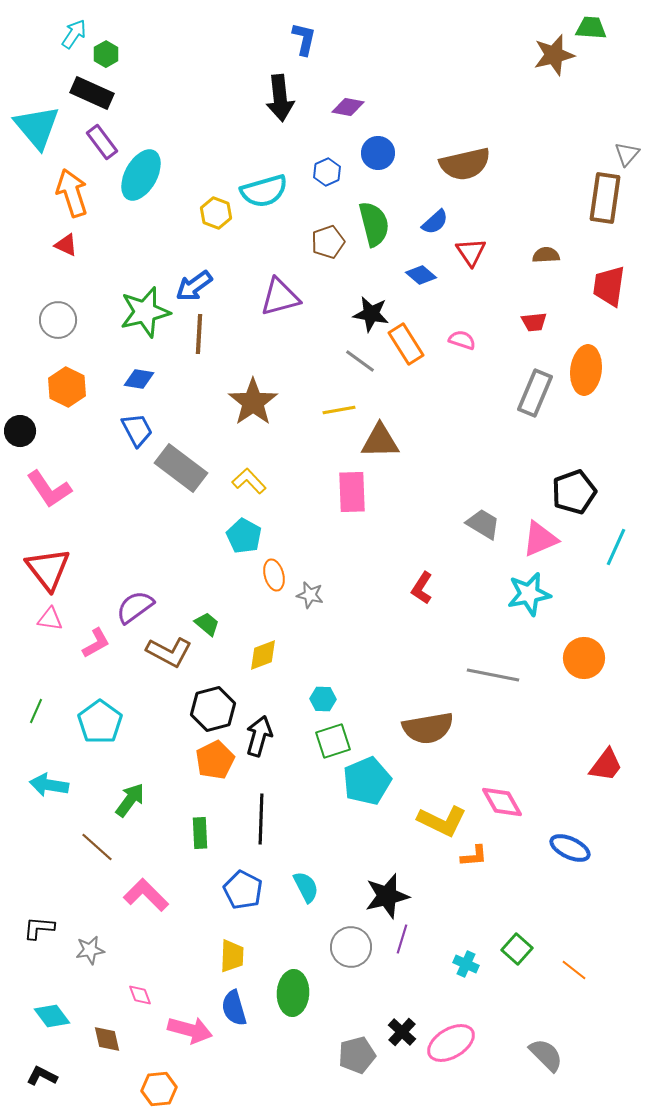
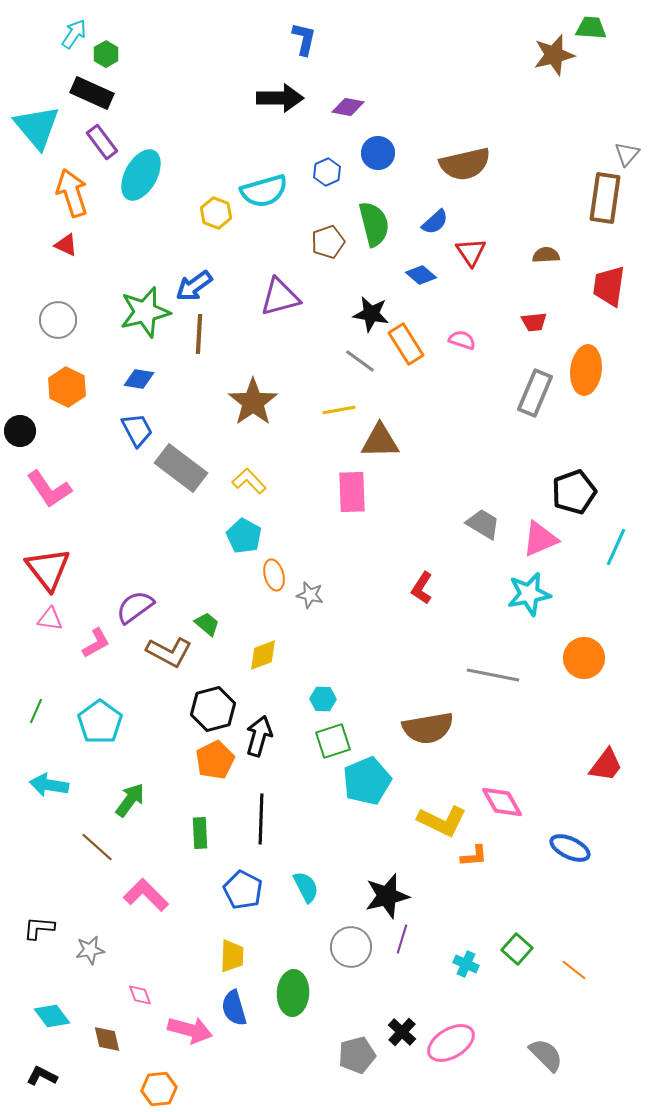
black arrow at (280, 98): rotated 84 degrees counterclockwise
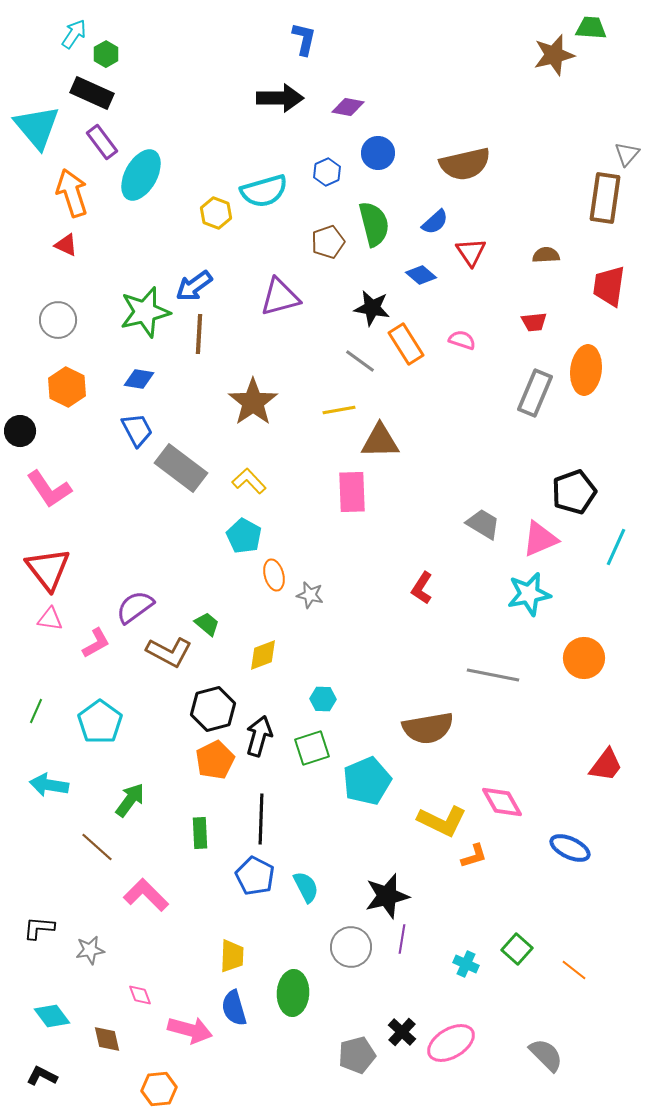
black star at (371, 314): moved 1 px right, 6 px up
green square at (333, 741): moved 21 px left, 7 px down
orange L-shape at (474, 856): rotated 12 degrees counterclockwise
blue pentagon at (243, 890): moved 12 px right, 14 px up
purple line at (402, 939): rotated 8 degrees counterclockwise
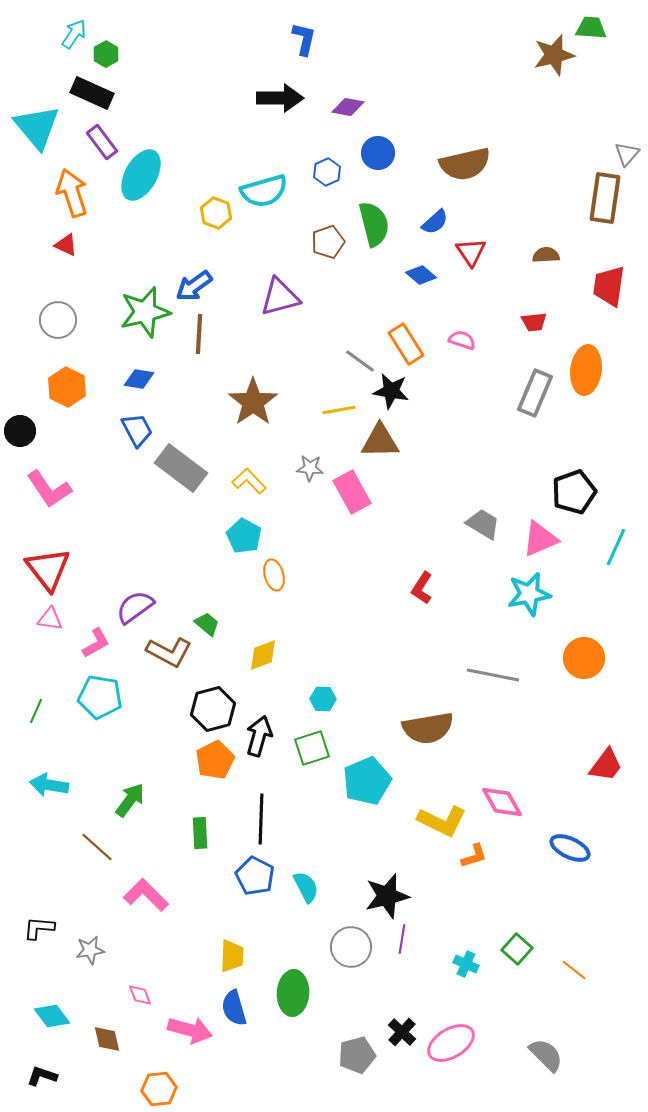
black star at (372, 308): moved 19 px right, 83 px down
pink rectangle at (352, 492): rotated 27 degrees counterclockwise
gray star at (310, 595): moved 127 px up; rotated 8 degrees counterclockwise
cyan pentagon at (100, 722): moved 25 px up; rotated 27 degrees counterclockwise
black L-shape at (42, 1076): rotated 8 degrees counterclockwise
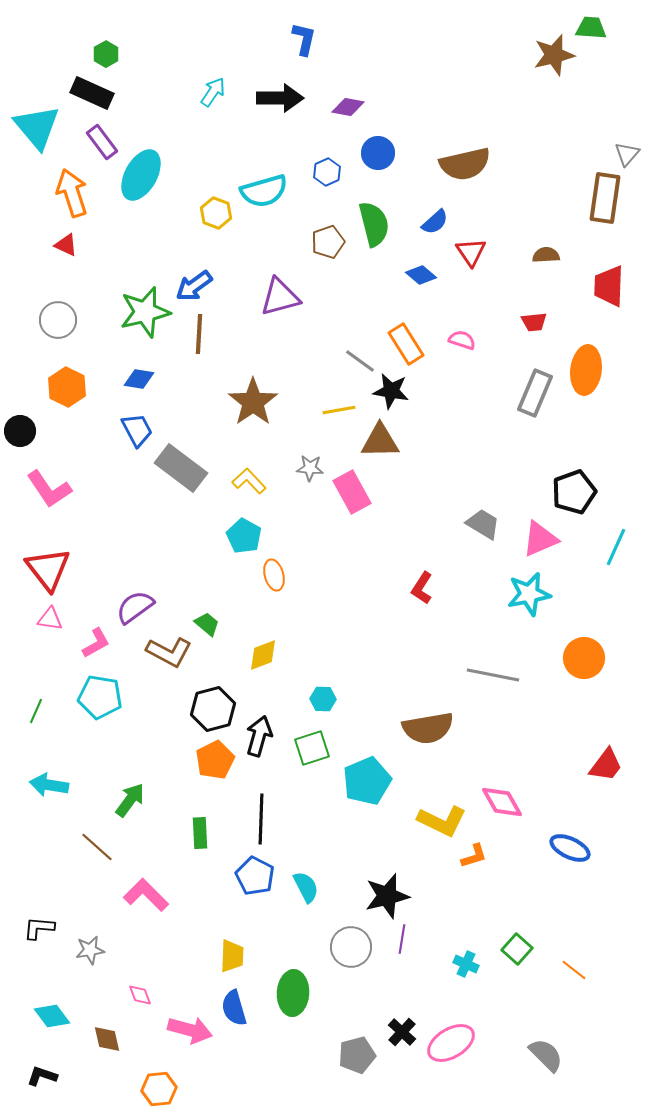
cyan arrow at (74, 34): moved 139 px right, 58 px down
red trapezoid at (609, 286): rotated 6 degrees counterclockwise
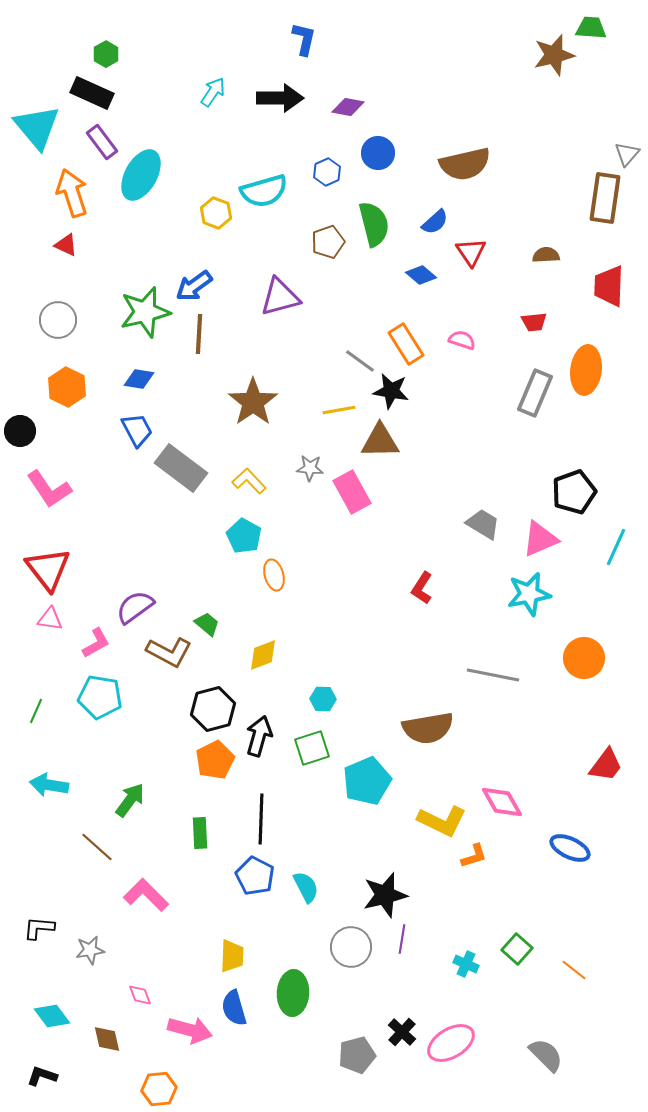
black star at (387, 896): moved 2 px left, 1 px up
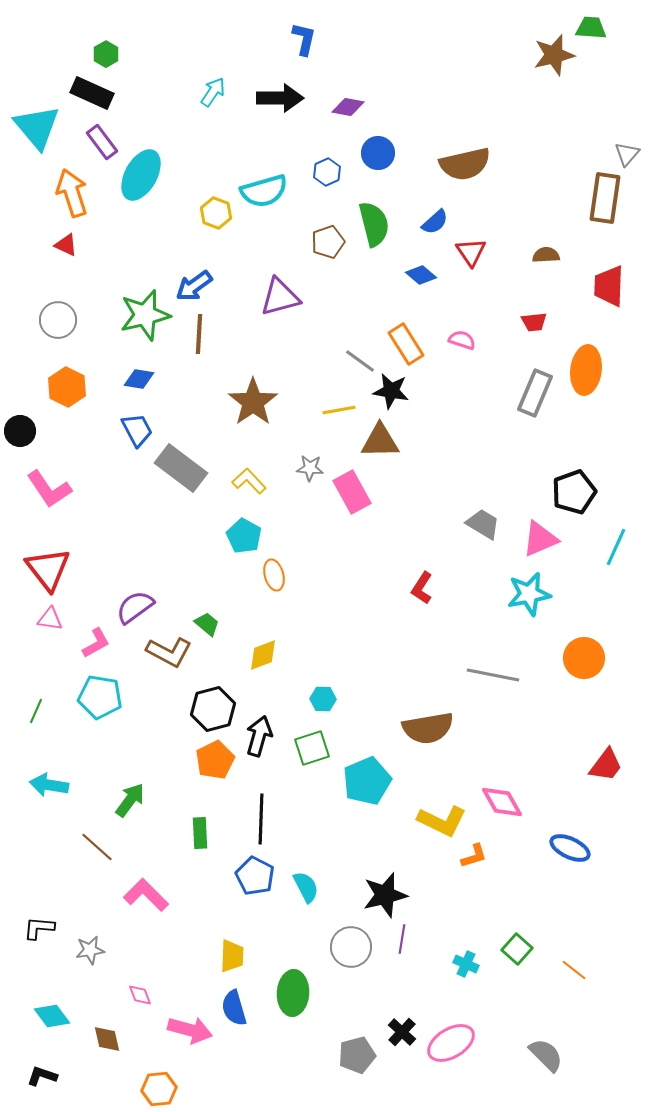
green star at (145, 312): moved 3 px down
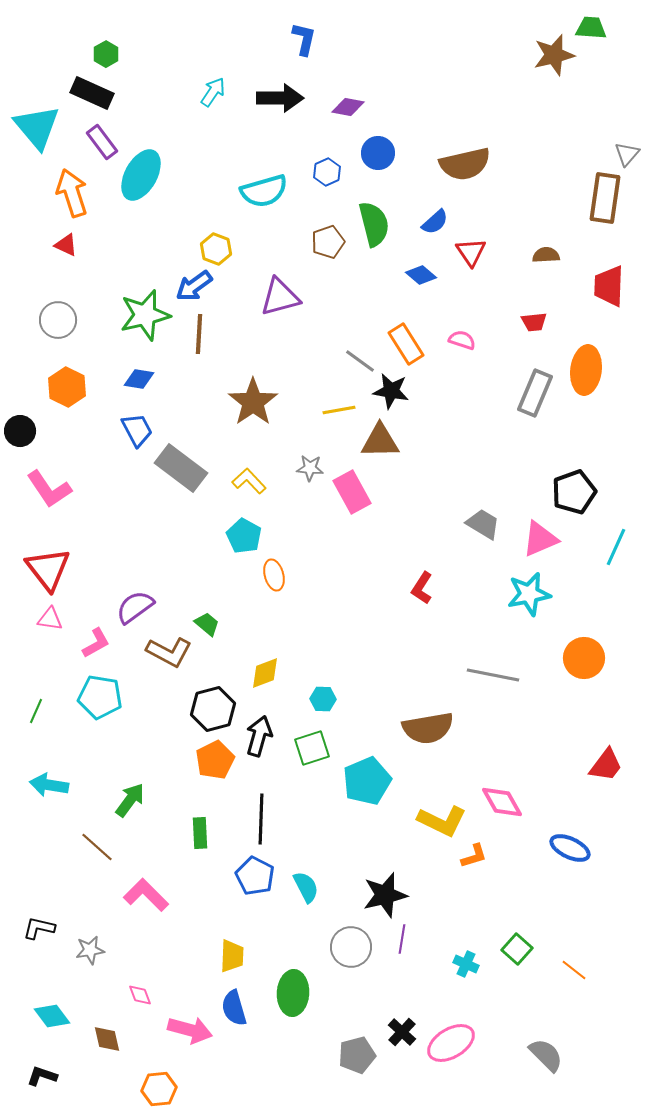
yellow hexagon at (216, 213): moved 36 px down
yellow diamond at (263, 655): moved 2 px right, 18 px down
black L-shape at (39, 928): rotated 8 degrees clockwise
